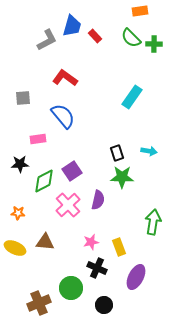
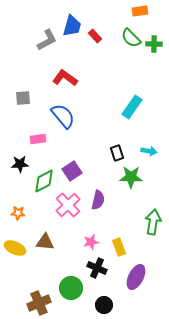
cyan rectangle: moved 10 px down
green star: moved 9 px right
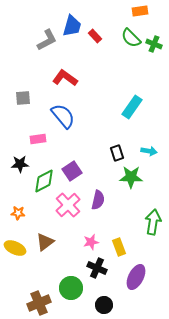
green cross: rotated 21 degrees clockwise
brown triangle: rotated 42 degrees counterclockwise
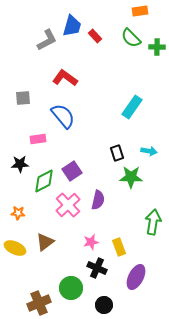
green cross: moved 3 px right, 3 px down; rotated 21 degrees counterclockwise
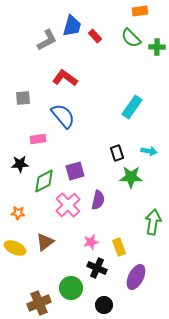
purple square: moved 3 px right; rotated 18 degrees clockwise
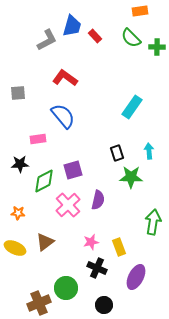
gray square: moved 5 px left, 5 px up
cyan arrow: rotated 105 degrees counterclockwise
purple square: moved 2 px left, 1 px up
green circle: moved 5 px left
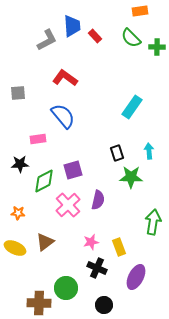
blue trapezoid: rotated 20 degrees counterclockwise
brown cross: rotated 25 degrees clockwise
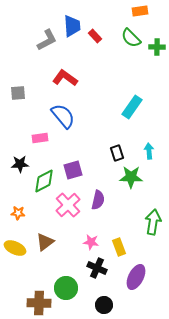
pink rectangle: moved 2 px right, 1 px up
pink star: rotated 21 degrees clockwise
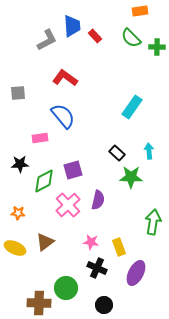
black rectangle: rotated 28 degrees counterclockwise
purple ellipse: moved 4 px up
